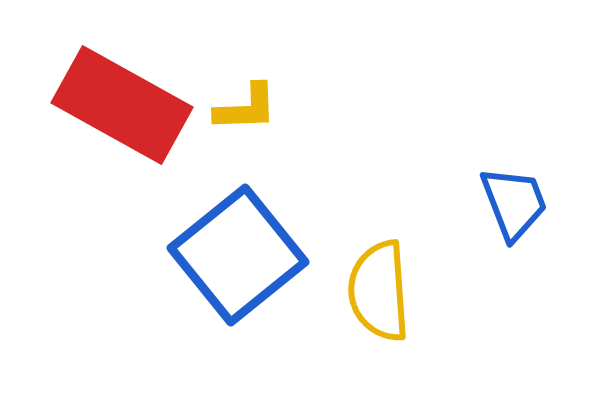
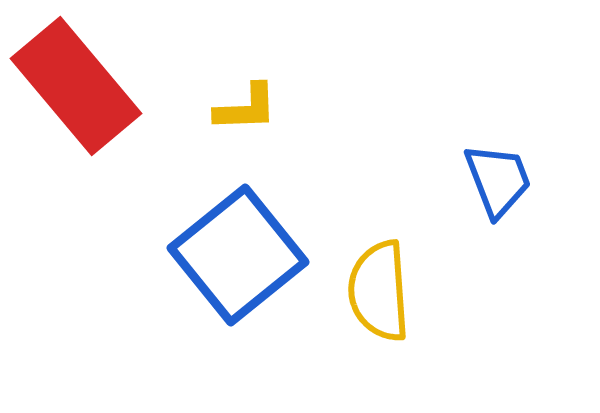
red rectangle: moved 46 px left, 19 px up; rotated 21 degrees clockwise
blue trapezoid: moved 16 px left, 23 px up
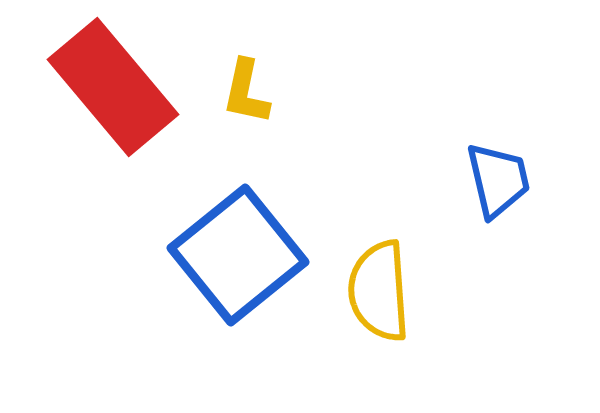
red rectangle: moved 37 px right, 1 px down
yellow L-shape: moved 16 px up; rotated 104 degrees clockwise
blue trapezoid: rotated 8 degrees clockwise
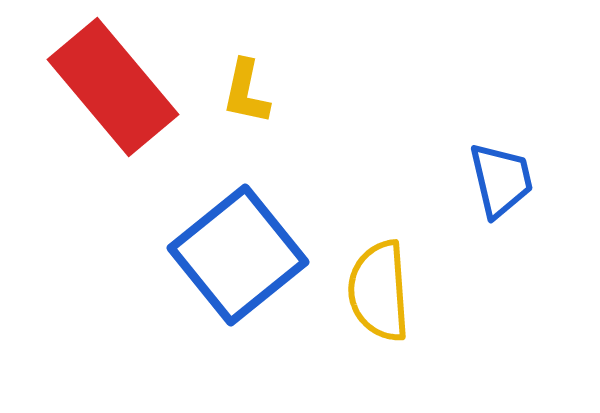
blue trapezoid: moved 3 px right
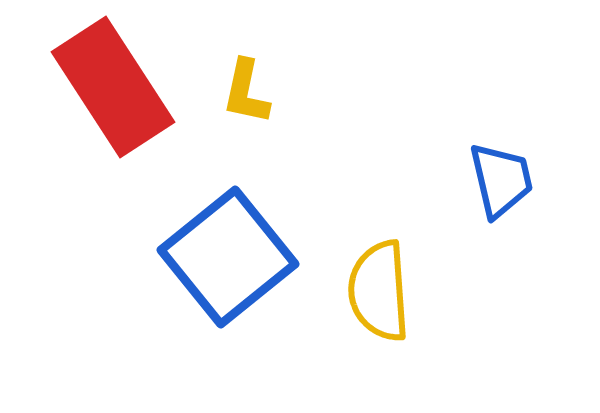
red rectangle: rotated 7 degrees clockwise
blue square: moved 10 px left, 2 px down
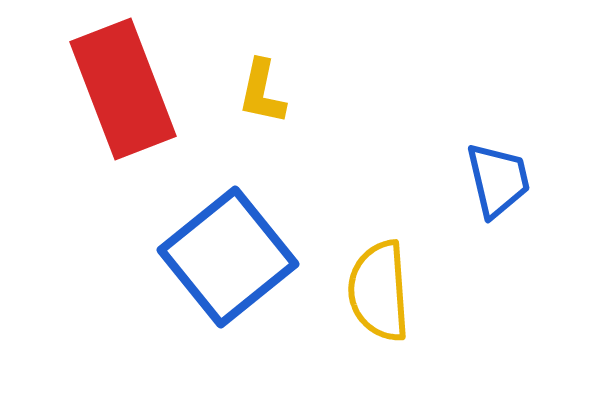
red rectangle: moved 10 px right, 2 px down; rotated 12 degrees clockwise
yellow L-shape: moved 16 px right
blue trapezoid: moved 3 px left
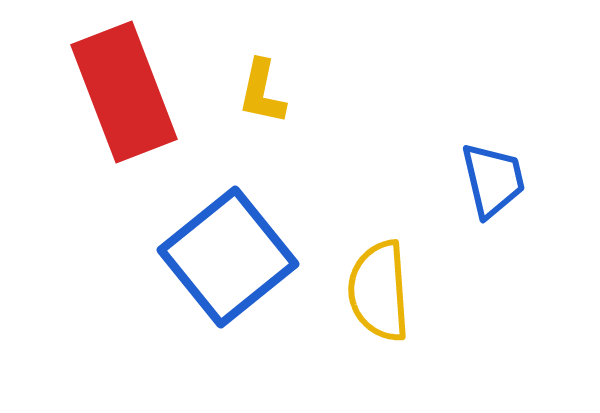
red rectangle: moved 1 px right, 3 px down
blue trapezoid: moved 5 px left
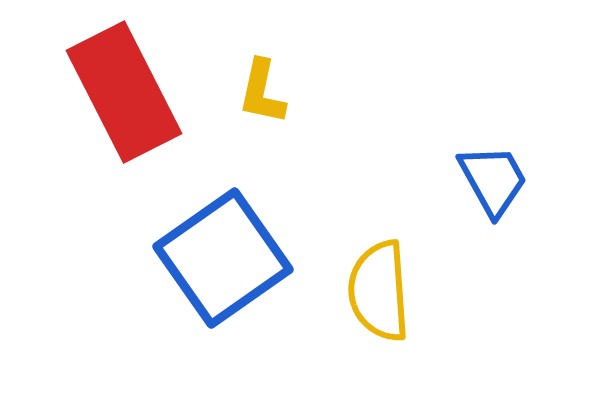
red rectangle: rotated 6 degrees counterclockwise
blue trapezoid: rotated 16 degrees counterclockwise
blue square: moved 5 px left, 1 px down; rotated 4 degrees clockwise
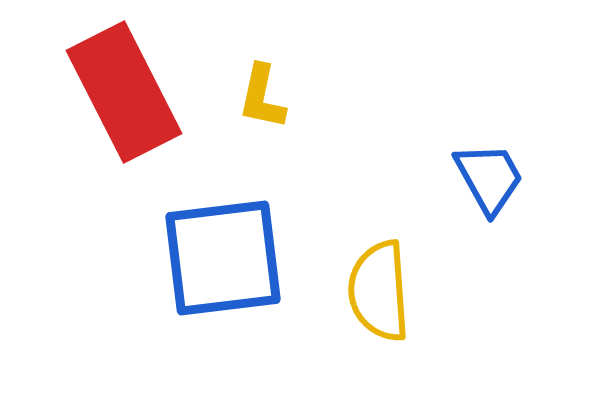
yellow L-shape: moved 5 px down
blue trapezoid: moved 4 px left, 2 px up
blue square: rotated 28 degrees clockwise
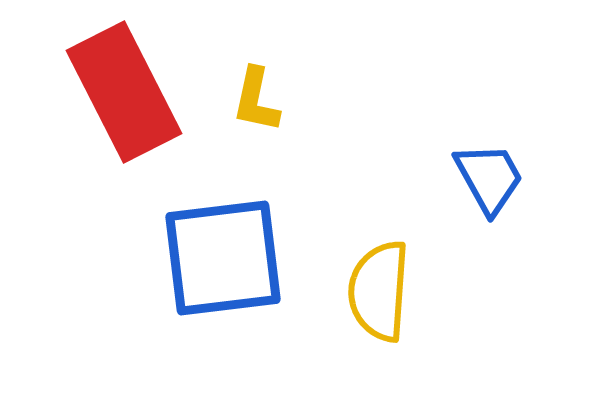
yellow L-shape: moved 6 px left, 3 px down
yellow semicircle: rotated 8 degrees clockwise
